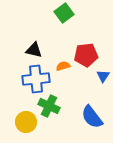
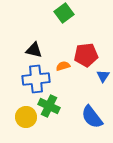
yellow circle: moved 5 px up
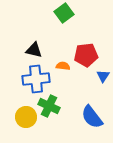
orange semicircle: rotated 24 degrees clockwise
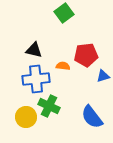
blue triangle: rotated 40 degrees clockwise
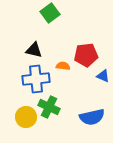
green square: moved 14 px left
blue triangle: rotated 40 degrees clockwise
green cross: moved 1 px down
blue semicircle: rotated 65 degrees counterclockwise
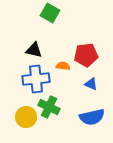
green square: rotated 24 degrees counterclockwise
blue triangle: moved 12 px left, 8 px down
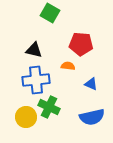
red pentagon: moved 5 px left, 11 px up; rotated 10 degrees clockwise
orange semicircle: moved 5 px right
blue cross: moved 1 px down
